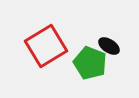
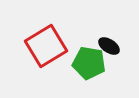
green pentagon: moved 1 px left; rotated 12 degrees counterclockwise
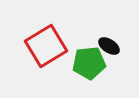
green pentagon: rotated 16 degrees counterclockwise
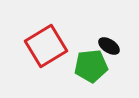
green pentagon: moved 2 px right, 3 px down
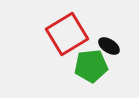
red square: moved 21 px right, 12 px up
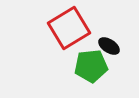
red square: moved 2 px right, 6 px up
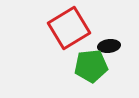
black ellipse: rotated 40 degrees counterclockwise
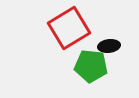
green pentagon: rotated 12 degrees clockwise
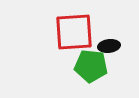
red square: moved 5 px right, 4 px down; rotated 27 degrees clockwise
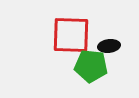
red square: moved 3 px left, 3 px down; rotated 6 degrees clockwise
